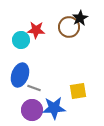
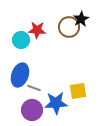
black star: moved 1 px right, 1 px down
red star: moved 1 px right
blue star: moved 2 px right, 5 px up
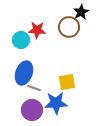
black star: moved 7 px up
blue ellipse: moved 4 px right, 2 px up
yellow square: moved 11 px left, 9 px up
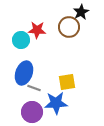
purple circle: moved 2 px down
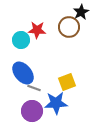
blue ellipse: moved 1 px left; rotated 60 degrees counterclockwise
yellow square: rotated 12 degrees counterclockwise
purple circle: moved 1 px up
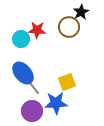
cyan circle: moved 1 px up
gray line: rotated 32 degrees clockwise
